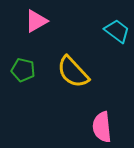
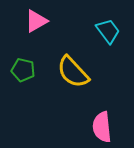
cyan trapezoid: moved 9 px left; rotated 16 degrees clockwise
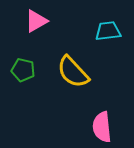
cyan trapezoid: rotated 60 degrees counterclockwise
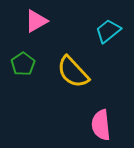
cyan trapezoid: rotated 32 degrees counterclockwise
green pentagon: moved 6 px up; rotated 25 degrees clockwise
pink semicircle: moved 1 px left, 2 px up
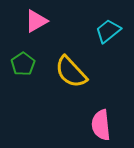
yellow semicircle: moved 2 px left
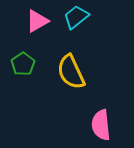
pink triangle: moved 1 px right
cyan trapezoid: moved 32 px left, 14 px up
yellow semicircle: rotated 18 degrees clockwise
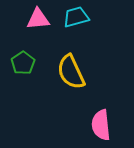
cyan trapezoid: rotated 24 degrees clockwise
pink triangle: moved 1 px right, 2 px up; rotated 25 degrees clockwise
green pentagon: moved 1 px up
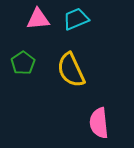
cyan trapezoid: moved 2 px down; rotated 8 degrees counterclockwise
yellow semicircle: moved 2 px up
pink semicircle: moved 2 px left, 2 px up
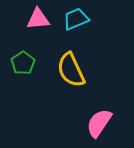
pink semicircle: rotated 40 degrees clockwise
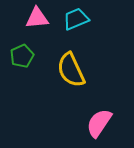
pink triangle: moved 1 px left, 1 px up
green pentagon: moved 1 px left, 7 px up; rotated 10 degrees clockwise
